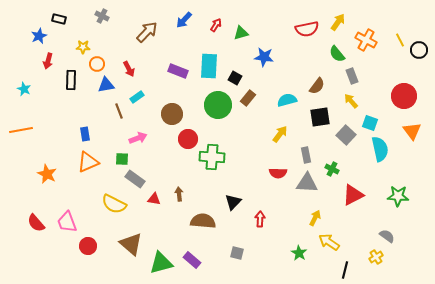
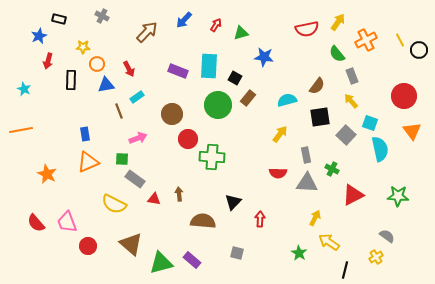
orange cross at (366, 40): rotated 35 degrees clockwise
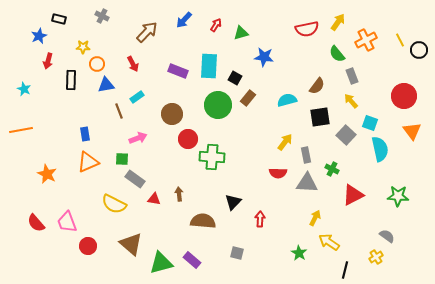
red arrow at (129, 69): moved 4 px right, 5 px up
yellow arrow at (280, 134): moved 5 px right, 8 px down
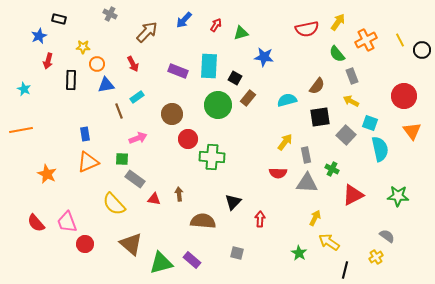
gray cross at (102, 16): moved 8 px right, 2 px up
black circle at (419, 50): moved 3 px right
yellow arrow at (351, 101): rotated 21 degrees counterclockwise
yellow semicircle at (114, 204): rotated 20 degrees clockwise
red circle at (88, 246): moved 3 px left, 2 px up
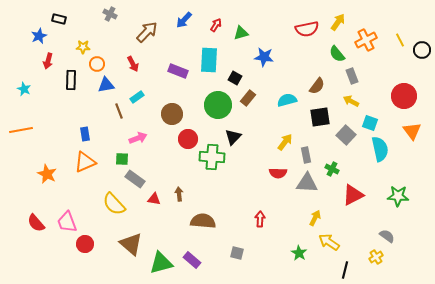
cyan rectangle at (209, 66): moved 6 px up
orange triangle at (88, 162): moved 3 px left
black triangle at (233, 202): moved 65 px up
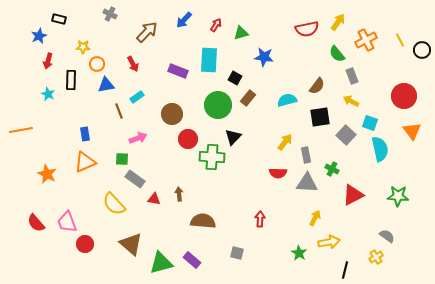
cyan star at (24, 89): moved 24 px right, 5 px down
yellow arrow at (329, 242): rotated 135 degrees clockwise
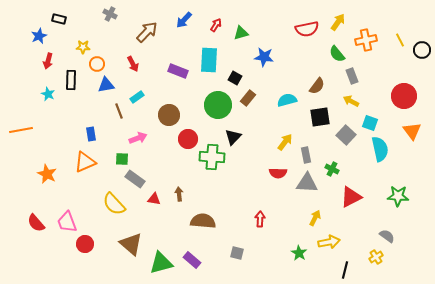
orange cross at (366, 40): rotated 15 degrees clockwise
brown circle at (172, 114): moved 3 px left, 1 px down
blue rectangle at (85, 134): moved 6 px right
red triangle at (353, 195): moved 2 px left, 2 px down
